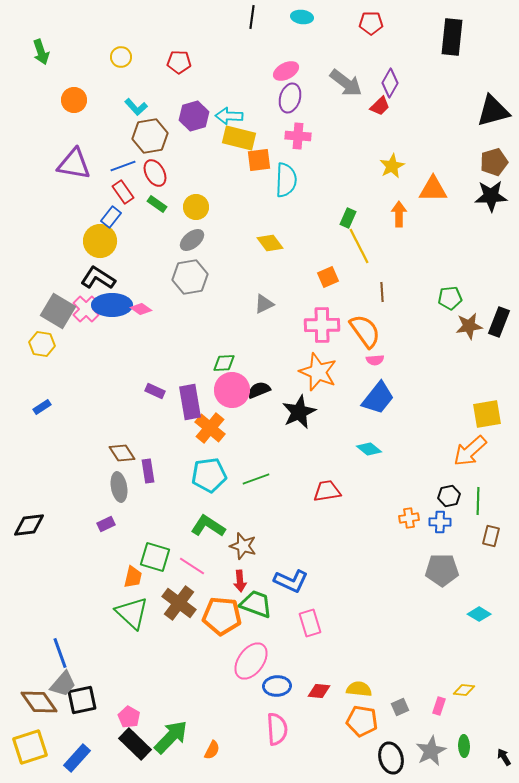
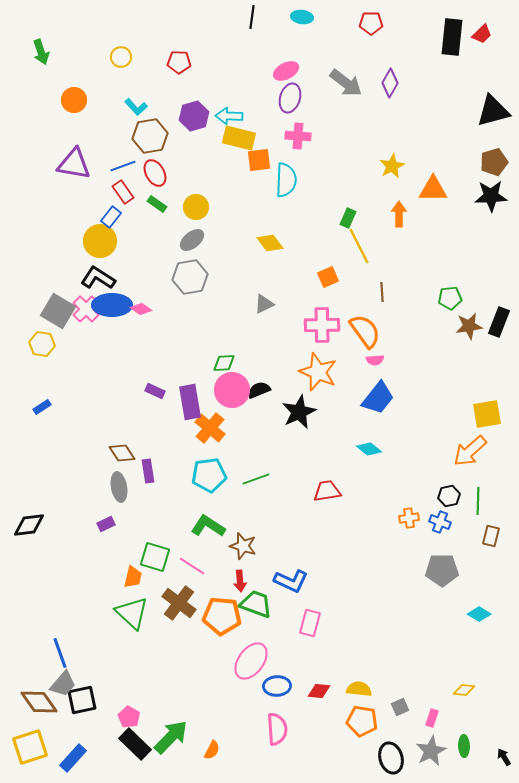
red trapezoid at (380, 106): moved 102 px right, 72 px up
blue cross at (440, 522): rotated 20 degrees clockwise
pink rectangle at (310, 623): rotated 32 degrees clockwise
pink rectangle at (439, 706): moved 7 px left, 12 px down
blue rectangle at (77, 758): moved 4 px left
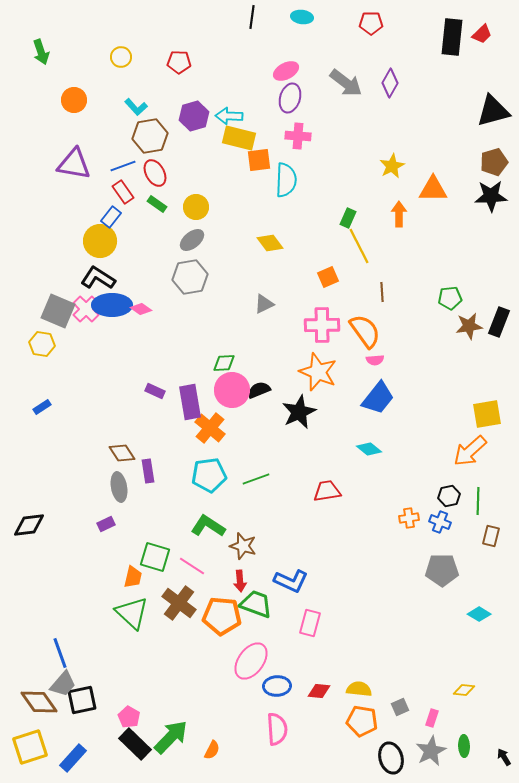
gray square at (58, 311): rotated 8 degrees counterclockwise
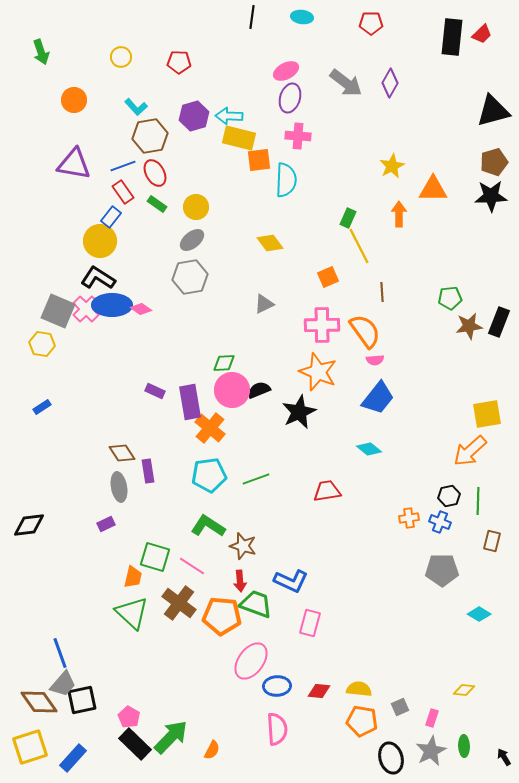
brown rectangle at (491, 536): moved 1 px right, 5 px down
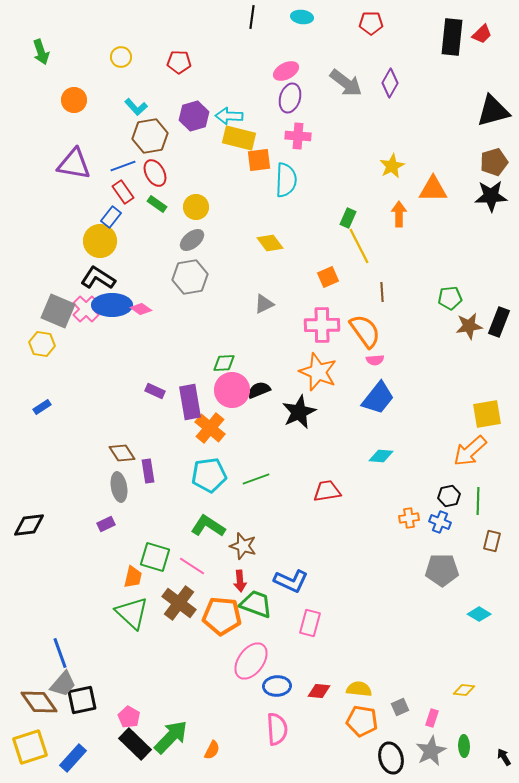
cyan diamond at (369, 449): moved 12 px right, 7 px down; rotated 35 degrees counterclockwise
